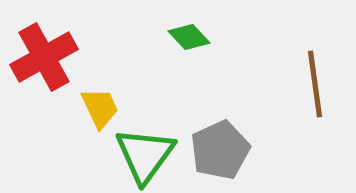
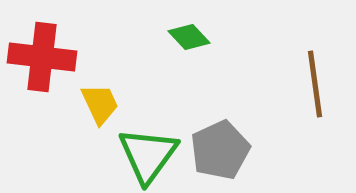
red cross: moved 2 px left; rotated 36 degrees clockwise
yellow trapezoid: moved 4 px up
green triangle: moved 3 px right
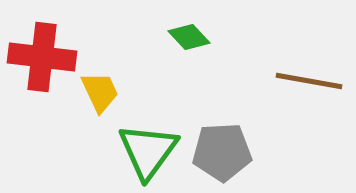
brown line: moved 6 px left, 3 px up; rotated 72 degrees counterclockwise
yellow trapezoid: moved 12 px up
gray pentagon: moved 2 px right, 2 px down; rotated 22 degrees clockwise
green triangle: moved 4 px up
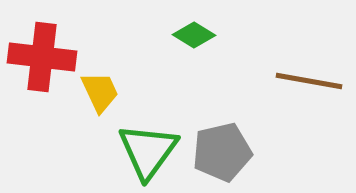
green diamond: moved 5 px right, 2 px up; rotated 15 degrees counterclockwise
gray pentagon: rotated 10 degrees counterclockwise
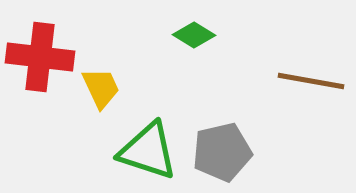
red cross: moved 2 px left
brown line: moved 2 px right
yellow trapezoid: moved 1 px right, 4 px up
green triangle: rotated 48 degrees counterclockwise
